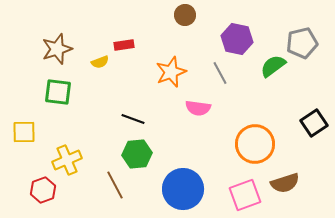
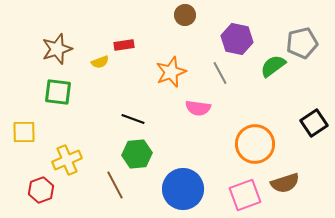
red hexagon: moved 2 px left
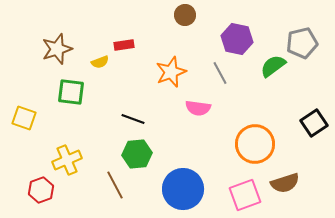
green square: moved 13 px right
yellow square: moved 14 px up; rotated 20 degrees clockwise
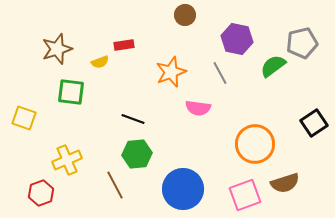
red hexagon: moved 3 px down
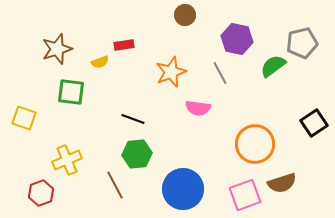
brown semicircle: moved 3 px left
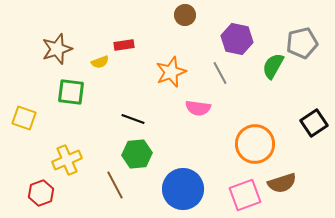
green semicircle: rotated 24 degrees counterclockwise
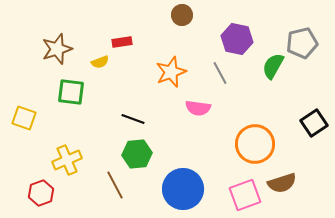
brown circle: moved 3 px left
red rectangle: moved 2 px left, 3 px up
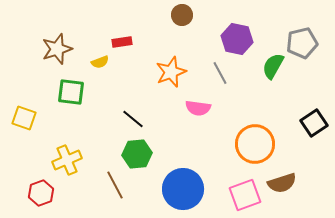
black line: rotated 20 degrees clockwise
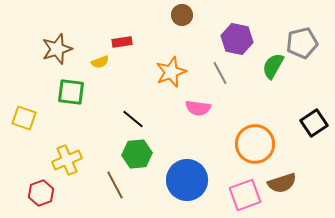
blue circle: moved 4 px right, 9 px up
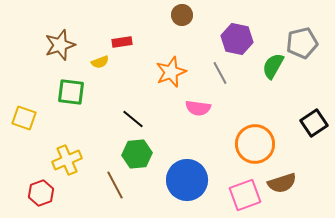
brown star: moved 3 px right, 4 px up
